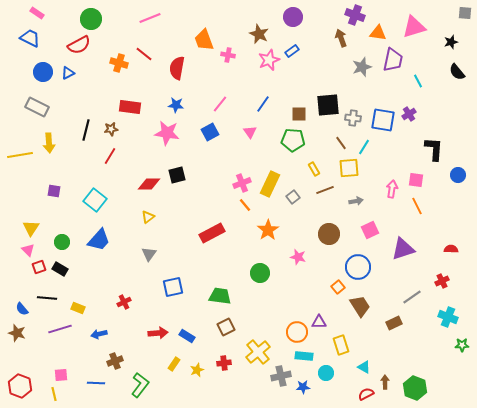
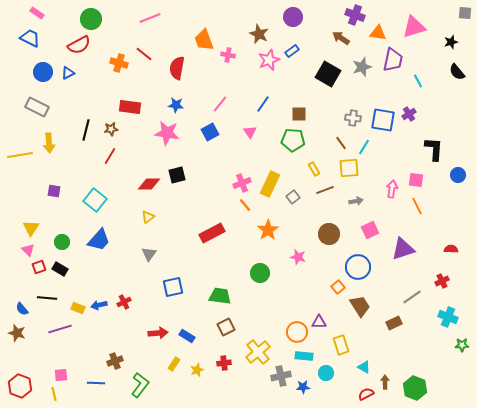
brown arrow at (341, 38): rotated 36 degrees counterclockwise
black square at (328, 105): moved 31 px up; rotated 35 degrees clockwise
blue arrow at (99, 334): moved 29 px up
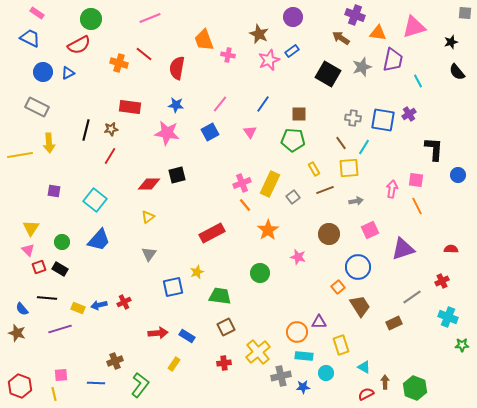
yellow star at (197, 370): moved 98 px up
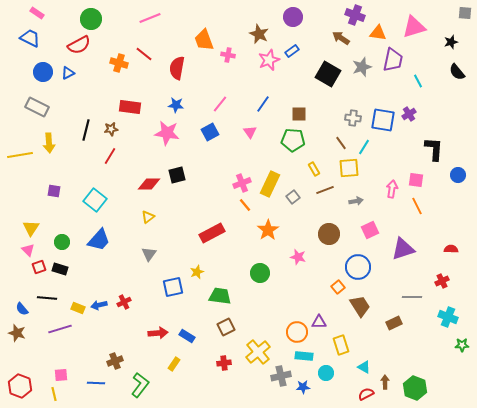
black rectangle at (60, 269): rotated 14 degrees counterclockwise
gray line at (412, 297): rotated 36 degrees clockwise
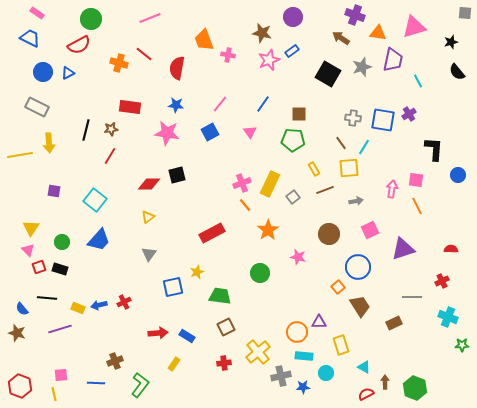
brown star at (259, 34): moved 3 px right, 1 px up; rotated 12 degrees counterclockwise
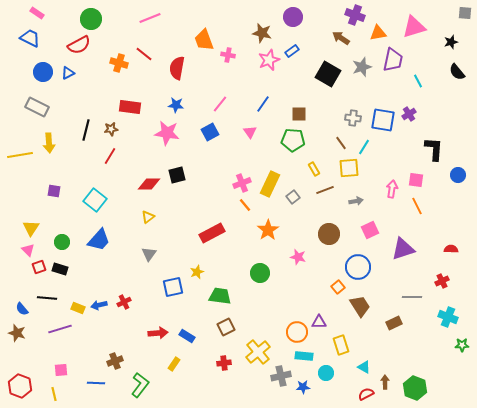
orange triangle at (378, 33): rotated 18 degrees counterclockwise
pink square at (61, 375): moved 5 px up
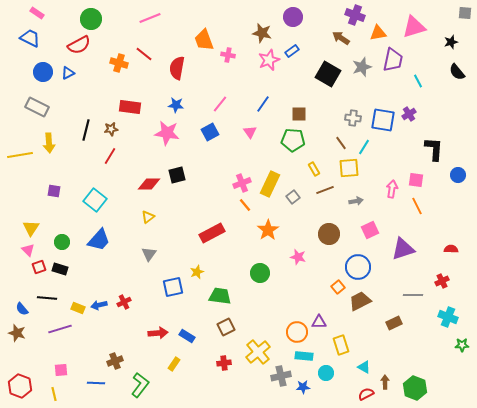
gray line at (412, 297): moved 1 px right, 2 px up
brown trapezoid at (360, 306): moved 5 px up; rotated 85 degrees counterclockwise
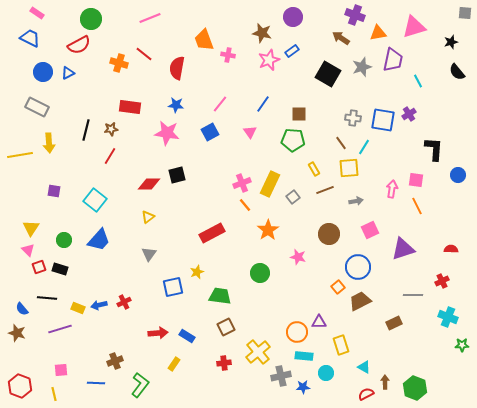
green circle at (62, 242): moved 2 px right, 2 px up
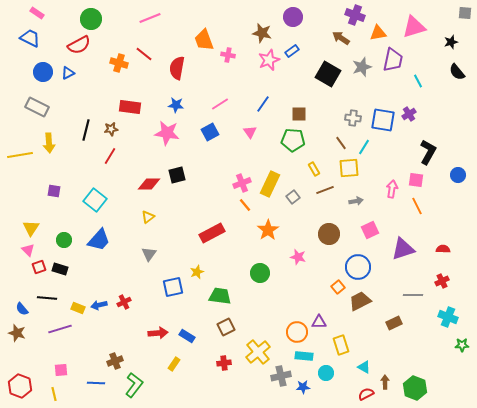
pink line at (220, 104): rotated 18 degrees clockwise
black L-shape at (434, 149): moved 6 px left, 3 px down; rotated 25 degrees clockwise
red semicircle at (451, 249): moved 8 px left
green L-shape at (140, 385): moved 6 px left
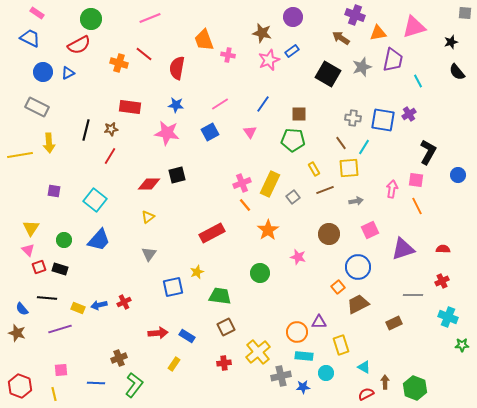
brown trapezoid at (360, 301): moved 2 px left, 3 px down
brown cross at (115, 361): moved 4 px right, 3 px up
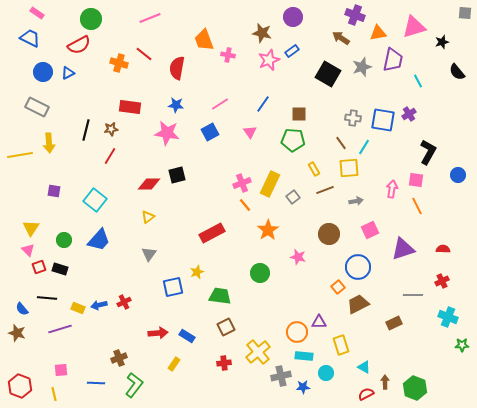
black star at (451, 42): moved 9 px left
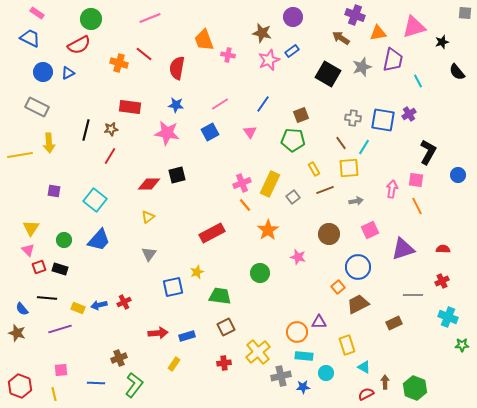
brown square at (299, 114): moved 2 px right, 1 px down; rotated 21 degrees counterclockwise
blue rectangle at (187, 336): rotated 49 degrees counterclockwise
yellow rectangle at (341, 345): moved 6 px right
